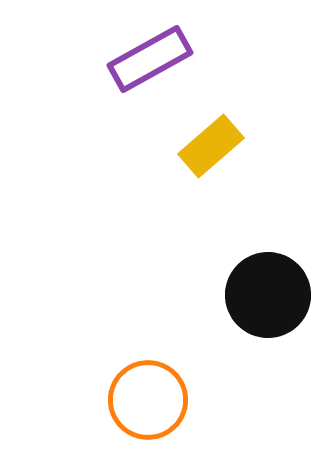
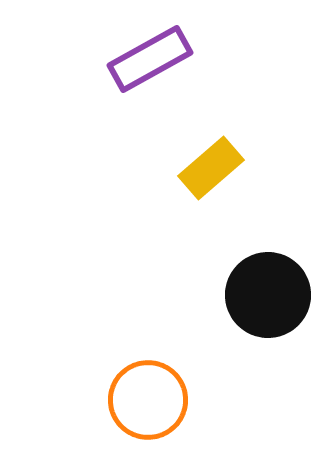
yellow rectangle: moved 22 px down
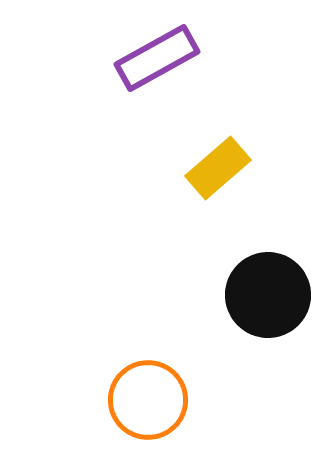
purple rectangle: moved 7 px right, 1 px up
yellow rectangle: moved 7 px right
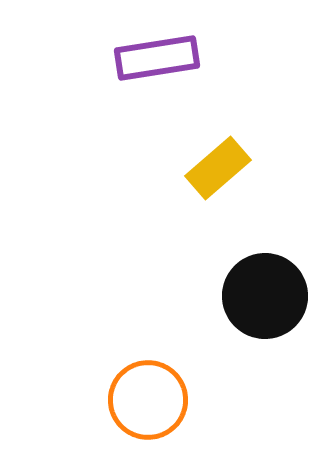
purple rectangle: rotated 20 degrees clockwise
black circle: moved 3 px left, 1 px down
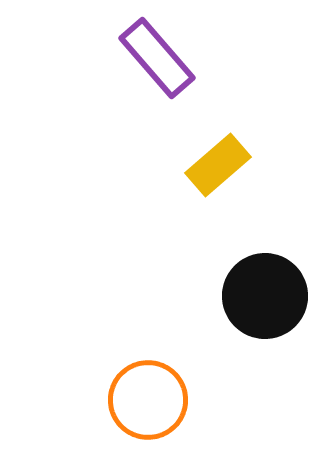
purple rectangle: rotated 58 degrees clockwise
yellow rectangle: moved 3 px up
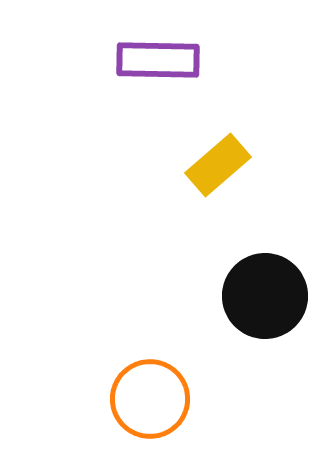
purple rectangle: moved 1 px right, 2 px down; rotated 48 degrees counterclockwise
orange circle: moved 2 px right, 1 px up
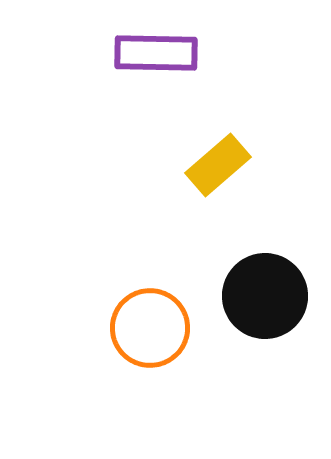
purple rectangle: moved 2 px left, 7 px up
orange circle: moved 71 px up
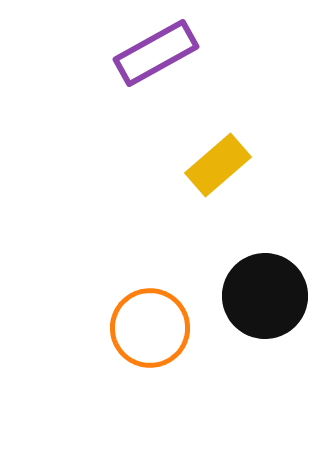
purple rectangle: rotated 30 degrees counterclockwise
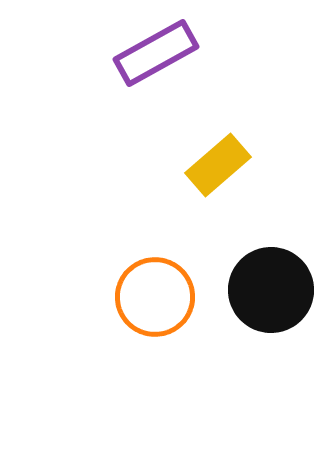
black circle: moved 6 px right, 6 px up
orange circle: moved 5 px right, 31 px up
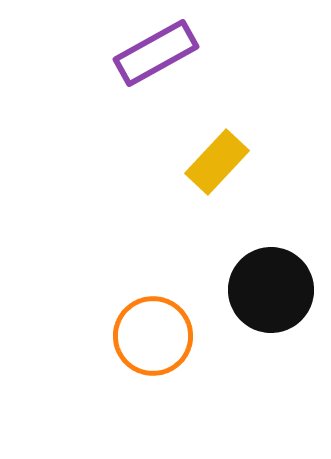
yellow rectangle: moved 1 px left, 3 px up; rotated 6 degrees counterclockwise
orange circle: moved 2 px left, 39 px down
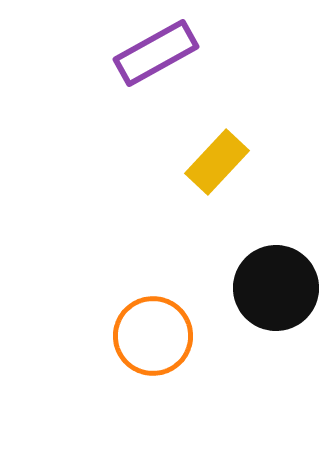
black circle: moved 5 px right, 2 px up
